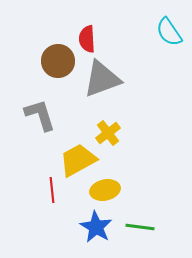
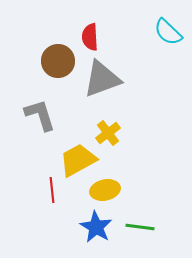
cyan semicircle: moved 1 px left; rotated 12 degrees counterclockwise
red semicircle: moved 3 px right, 2 px up
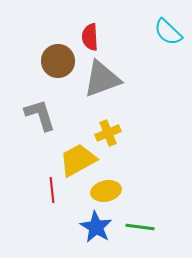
yellow cross: rotated 15 degrees clockwise
yellow ellipse: moved 1 px right, 1 px down
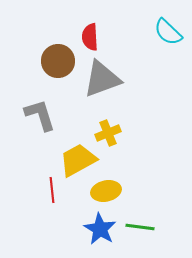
blue star: moved 4 px right, 2 px down
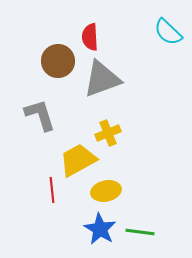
green line: moved 5 px down
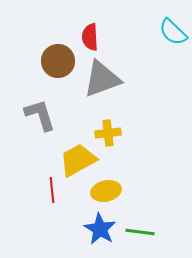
cyan semicircle: moved 5 px right
yellow cross: rotated 15 degrees clockwise
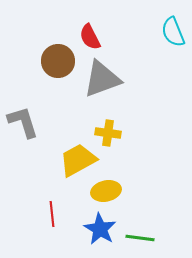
cyan semicircle: rotated 24 degrees clockwise
red semicircle: rotated 24 degrees counterclockwise
gray L-shape: moved 17 px left, 7 px down
yellow cross: rotated 15 degrees clockwise
red line: moved 24 px down
green line: moved 6 px down
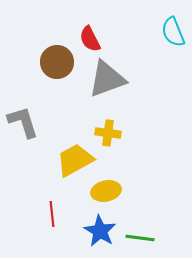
red semicircle: moved 2 px down
brown circle: moved 1 px left, 1 px down
gray triangle: moved 5 px right
yellow trapezoid: moved 3 px left
blue star: moved 2 px down
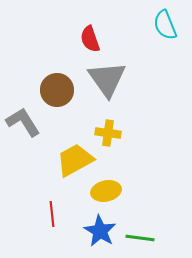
cyan semicircle: moved 8 px left, 7 px up
red semicircle: rotated 8 degrees clockwise
brown circle: moved 28 px down
gray triangle: rotated 45 degrees counterclockwise
gray L-shape: rotated 15 degrees counterclockwise
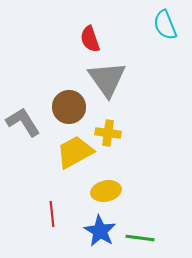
brown circle: moved 12 px right, 17 px down
yellow trapezoid: moved 8 px up
